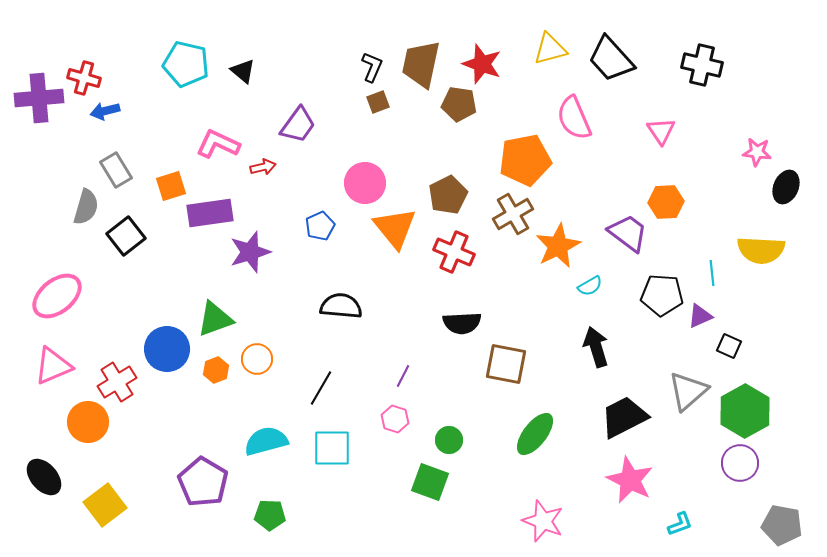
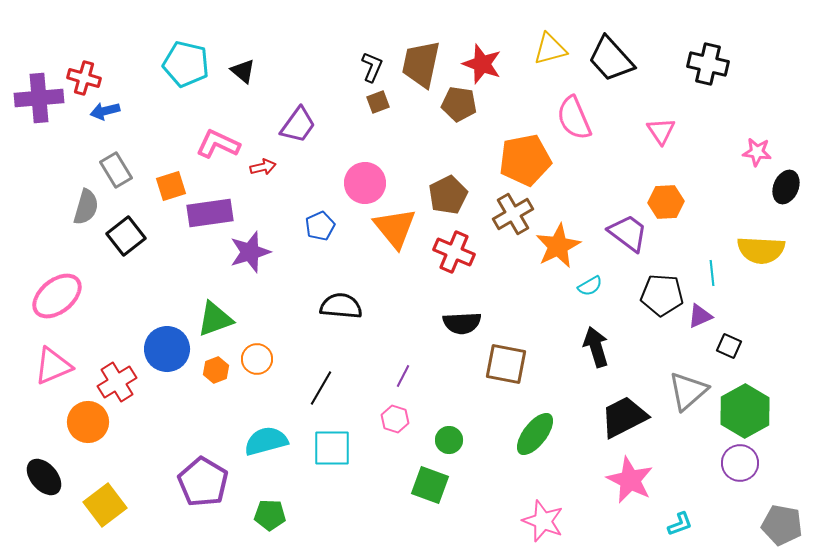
black cross at (702, 65): moved 6 px right, 1 px up
green square at (430, 482): moved 3 px down
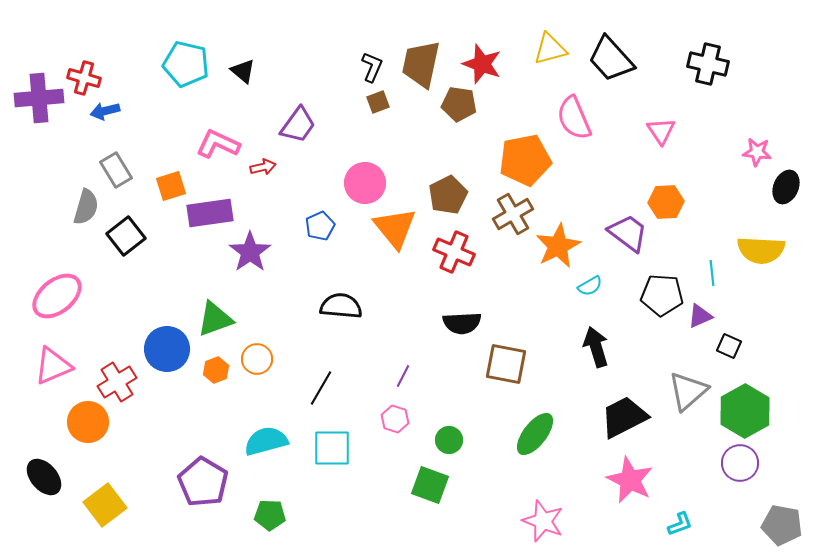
purple star at (250, 252): rotated 18 degrees counterclockwise
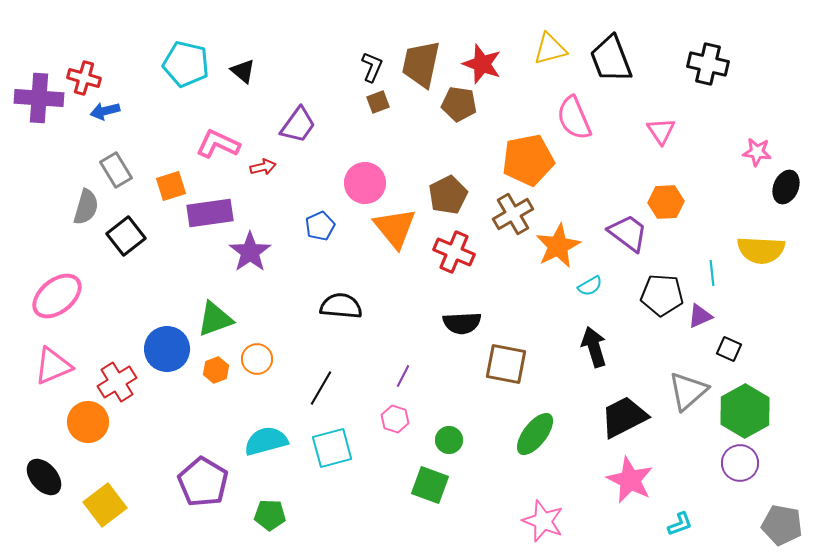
black trapezoid at (611, 59): rotated 21 degrees clockwise
purple cross at (39, 98): rotated 9 degrees clockwise
orange pentagon at (525, 160): moved 3 px right
black square at (729, 346): moved 3 px down
black arrow at (596, 347): moved 2 px left
cyan square at (332, 448): rotated 15 degrees counterclockwise
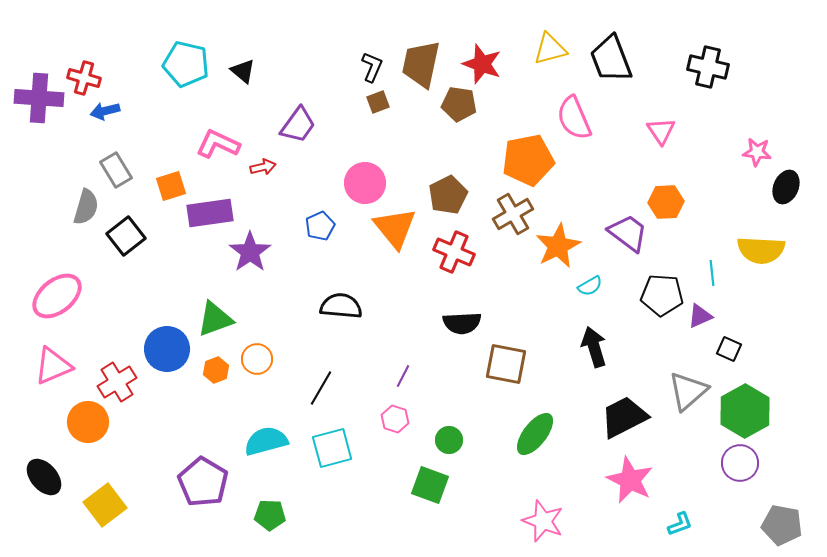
black cross at (708, 64): moved 3 px down
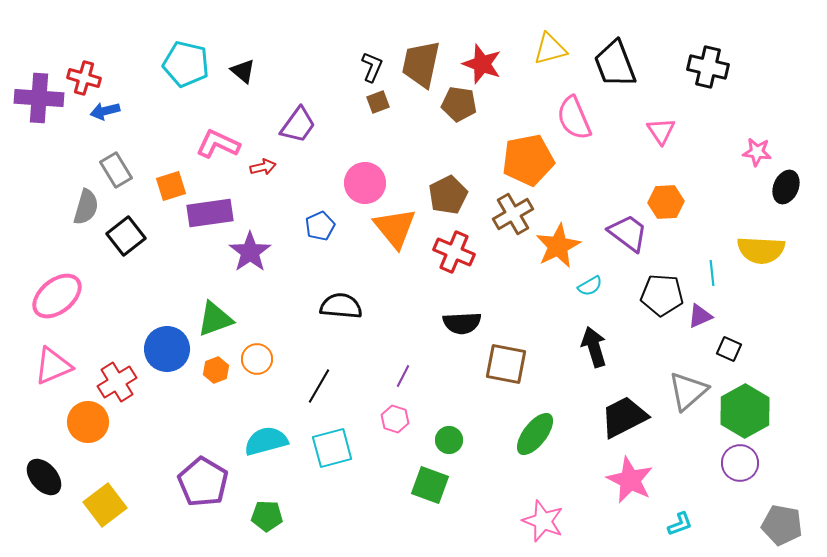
black trapezoid at (611, 59): moved 4 px right, 5 px down
black line at (321, 388): moved 2 px left, 2 px up
green pentagon at (270, 515): moved 3 px left, 1 px down
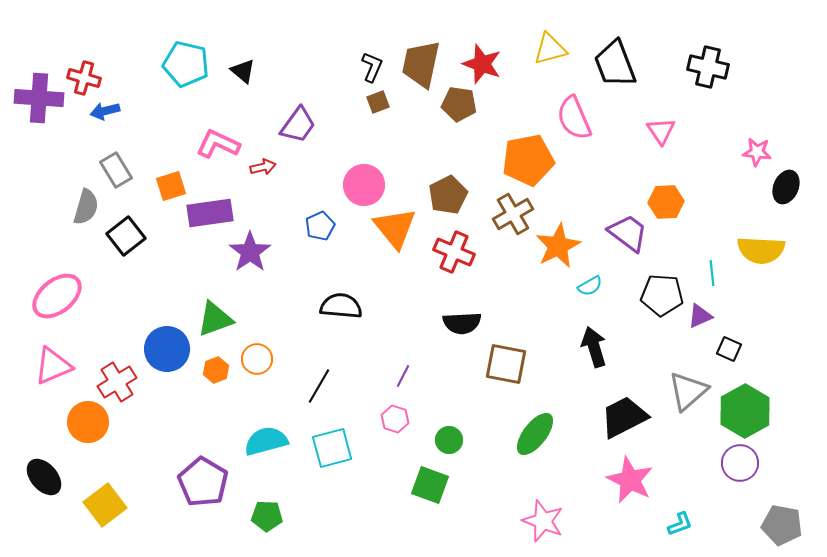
pink circle at (365, 183): moved 1 px left, 2 px down
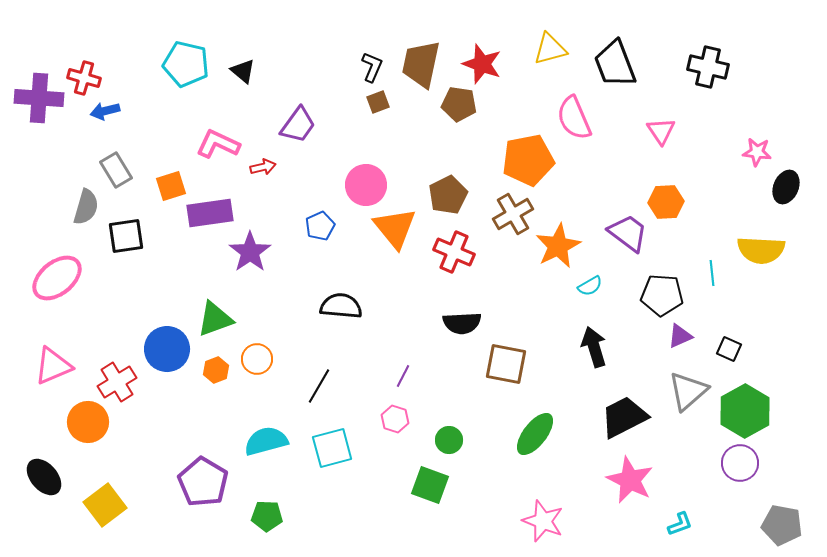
pink circle at (364, 185): moved 2 px right
black square at (126, 236): rotated 30 degrees clockwise
pink ellipse at (57, 296): moved 18 px up
purple triangle at (700, 316): moved 20 px left, 20 px down
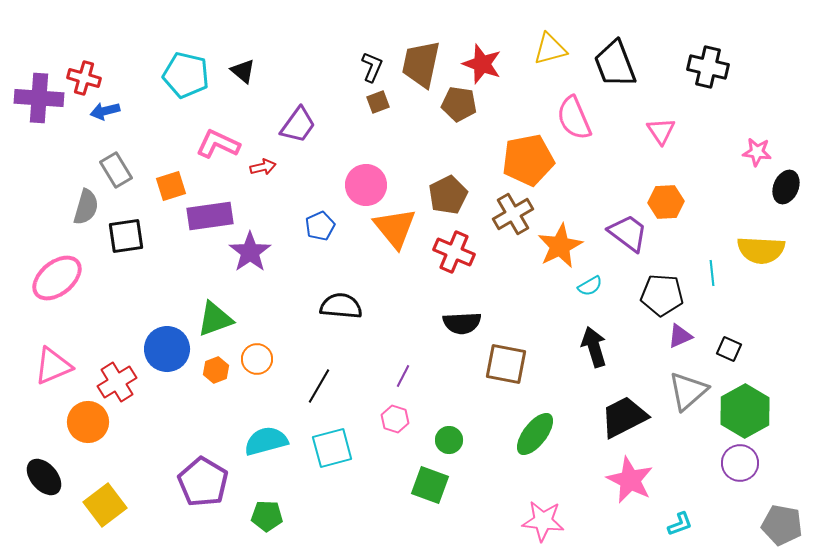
cyan pentagon at (186, 64): moved 11 px down
purple rectangle at (210, 213): moved 3 px down
orange star at (558, 246): moved 2 px right
pink star at (543, 521): rotated 15 degrees counterclockwise
